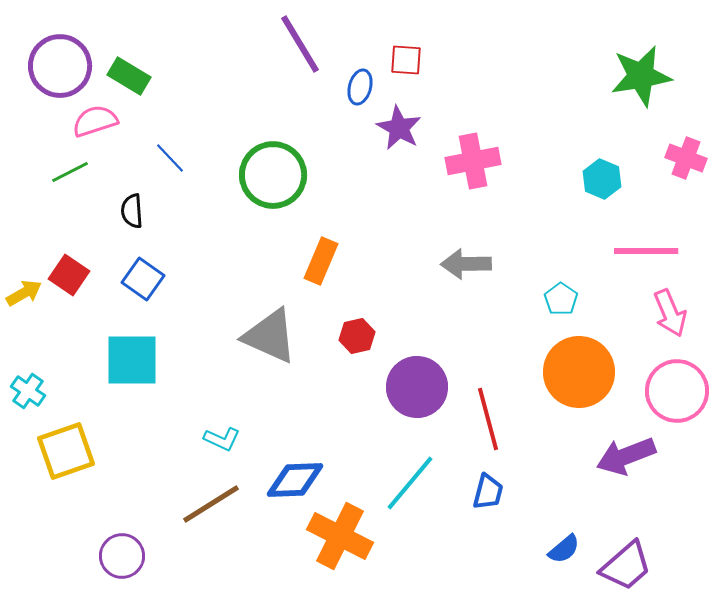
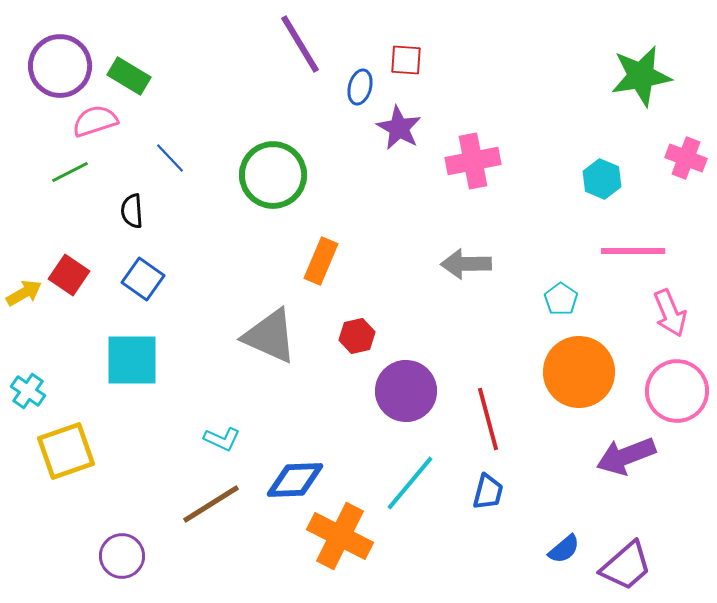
pink line at (646, 251): moved 13 px left
purple circle at (417, 387): moved 11 px left, 4 px down
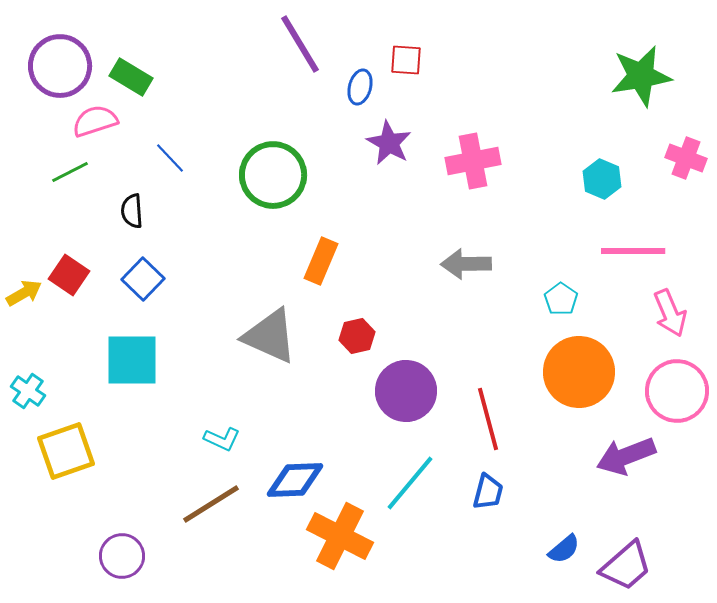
green rectangle at (129, 76): moved 2 px right, 1 px down
purple star at (399, 128): moved 10 px left, 15 px down
blue square at (143, 279): rotated 9 degrees clockwise
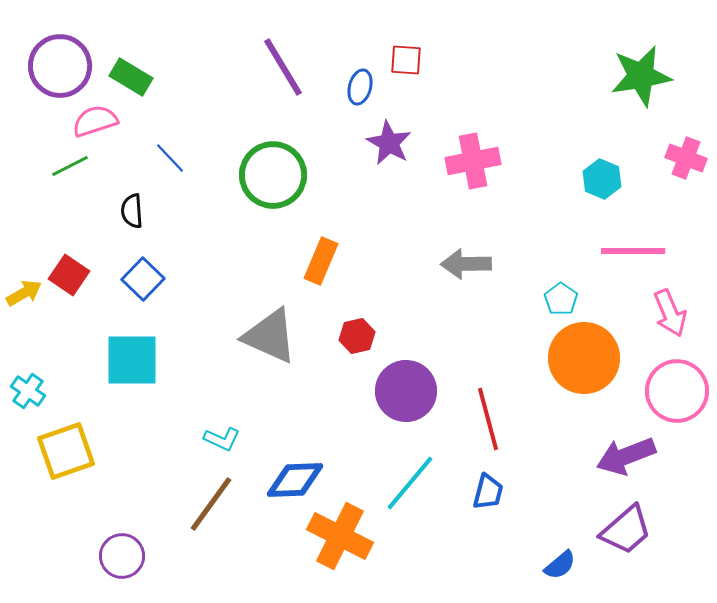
purple line at (300, 44): moved 17 px left, 23 px down
green line at (70, 172): moved 6 px up
orange circle at (579, 372): moved 5 px right, 14 px up
brown line at (211, 504): rotated 22 degrees counterclockwise
blue semicircle at (564, 549): moved 4 px left, 16 px down
purple trapezoid at (626, 566): moved 36 px up
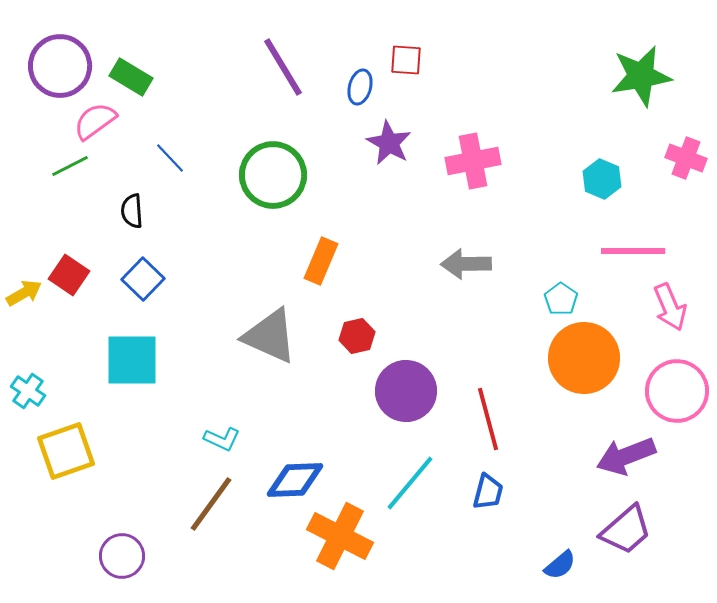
pink semicircle at (95, 121): rotated 18 degrees counterclockwise
pink arrow at (670, 313): moved 6 px up
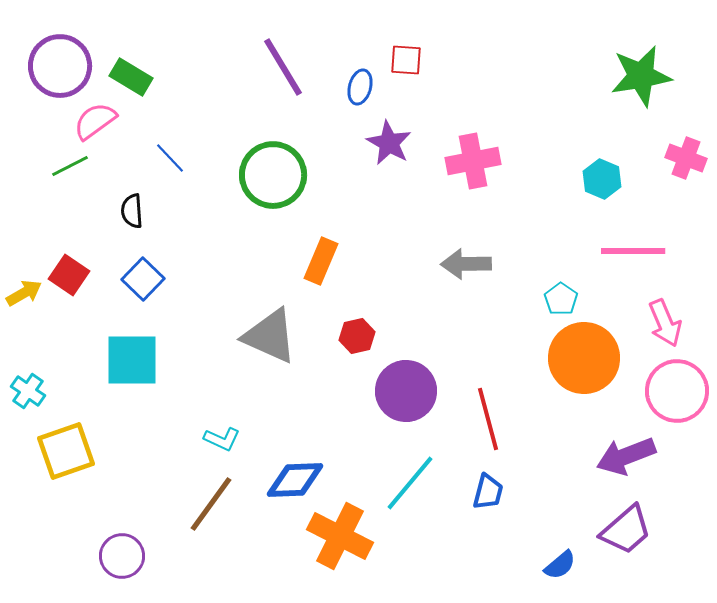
pink arrow at (670, 307): moved 5 px left, 16 px down
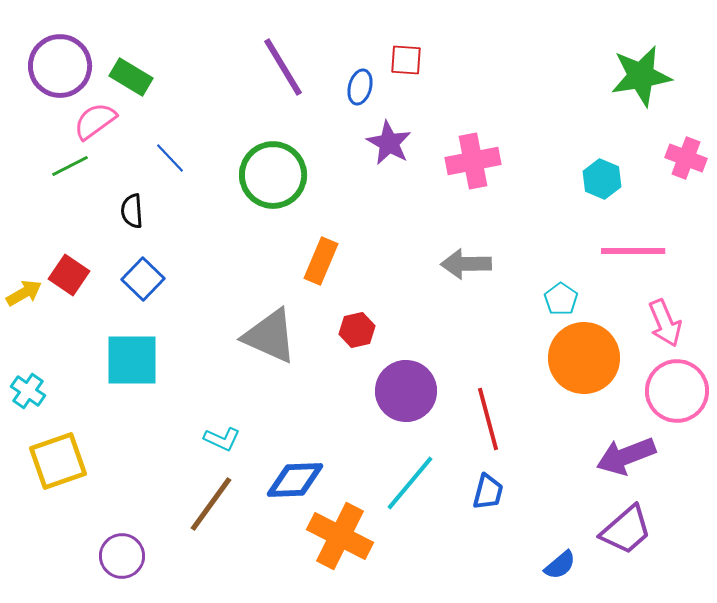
red hexagon at (357, 336): moved 6 px up
yellow square at (66, 451): moved 8 px left, 10 px down
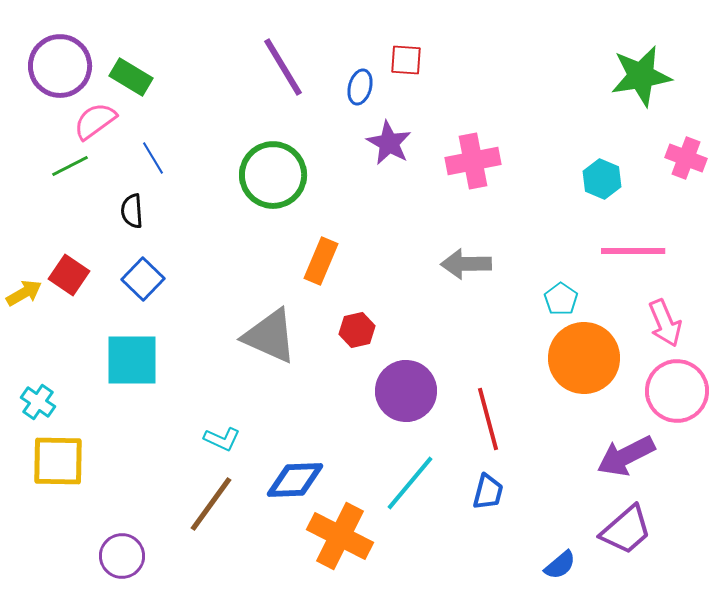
blue line at (170, 158): moved 17 px left; rotated 12 degrees clockwise
cyan cross at (28, 391): moved 10 px right, 11 px down
purple arrow at (626, 456): rotated 6 degrees counterclockwise
yellow square at (58, 461): rotated 20 degrees clockwise
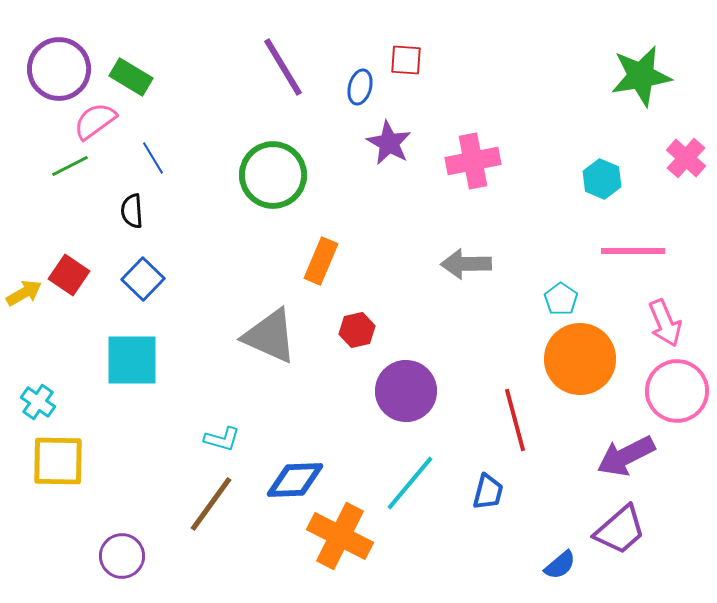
purple circle at (60, 66): moved 1 px left, 3 px down
pink cross at (686, 158): rotated 21 degrees clockwise
orange circle at (584, 358): moved 4 px left, 1 px down
red line at (488, 419): moved 27 px right, 1 px down
cyan L-shape at (222, 439): rotated 9 degrees counterclockwise
purple trapezoid at (626, 530): moved 6 px left
